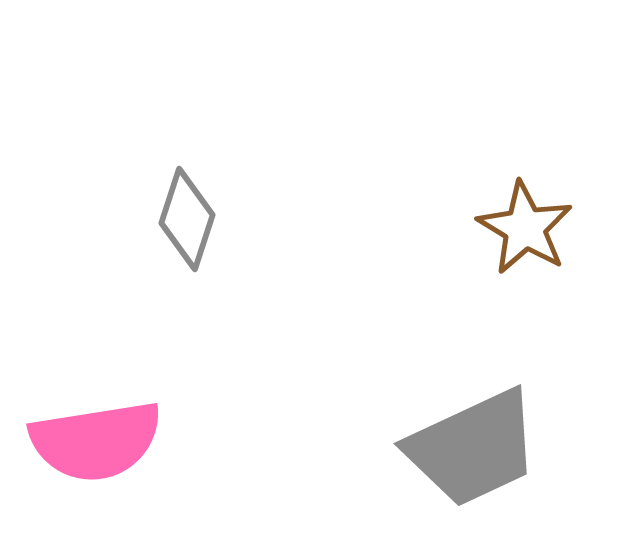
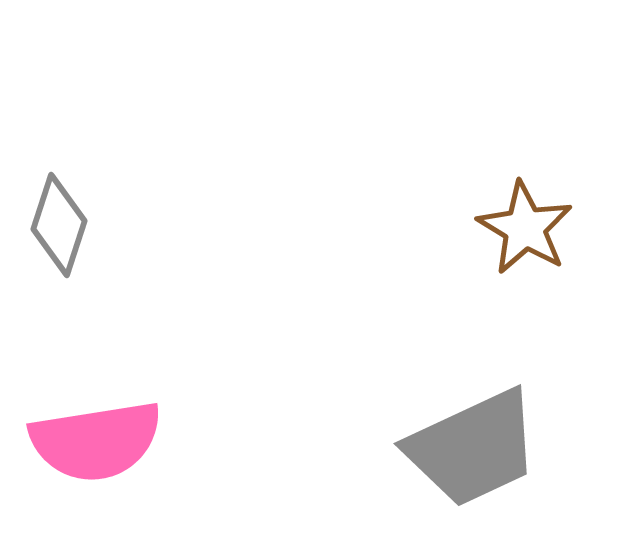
gray diamond: moved 128 px left, 6 px down
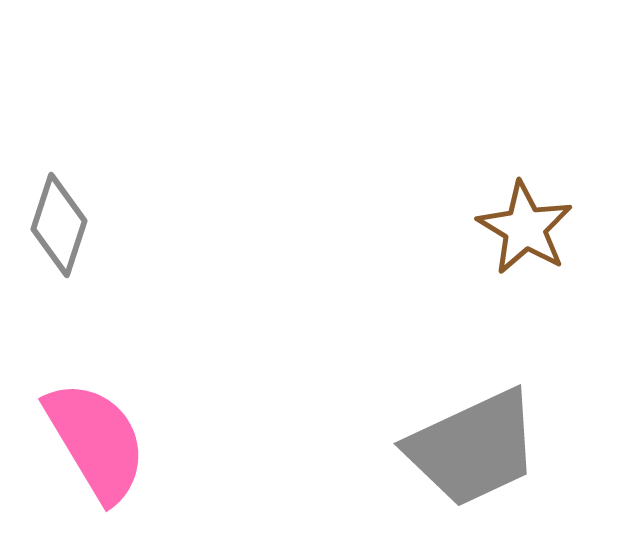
pink semicircle: rotated 112 degrees counterclockwise
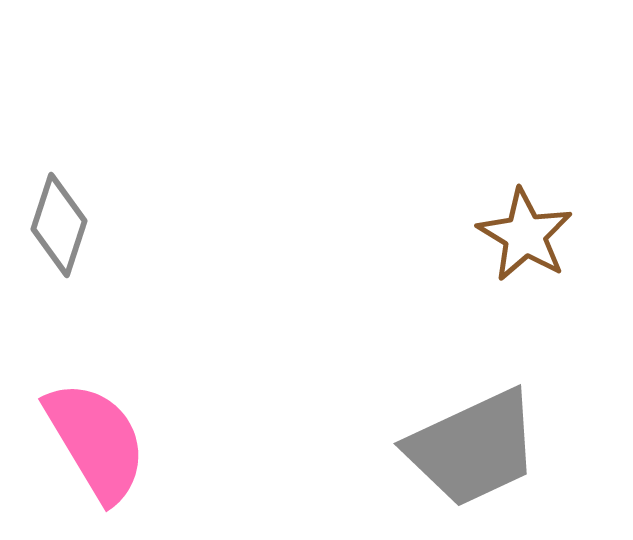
brown star: moved 7 px down
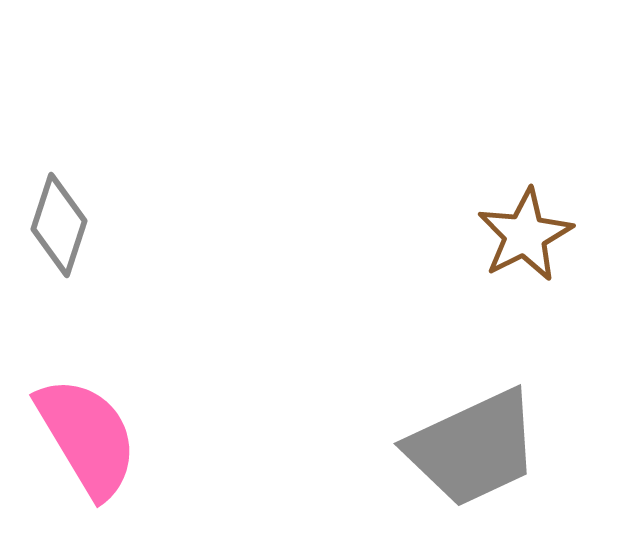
brown star: rotated 14 degrees clockwise
pink semicircle: moved 9 px left, 4 px up
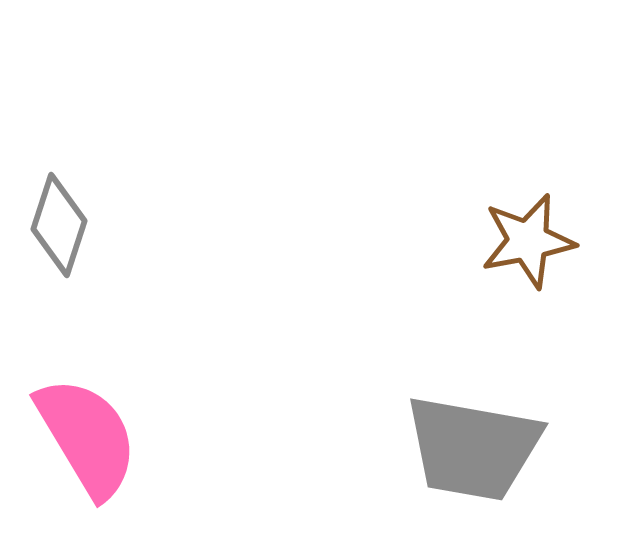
brown star: moved 3 px right, 6 px down; rotated 16 degrees clockwise
gray trapezoid: rotated 35 degrees clockwise
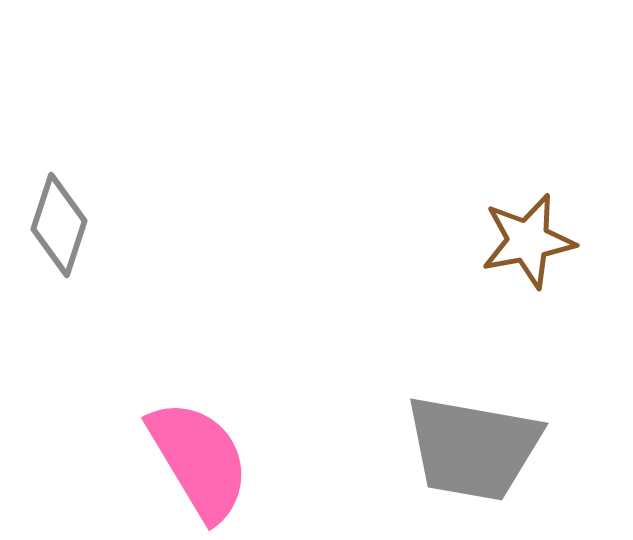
pink semicircle: moved 112 px right, 23 px down
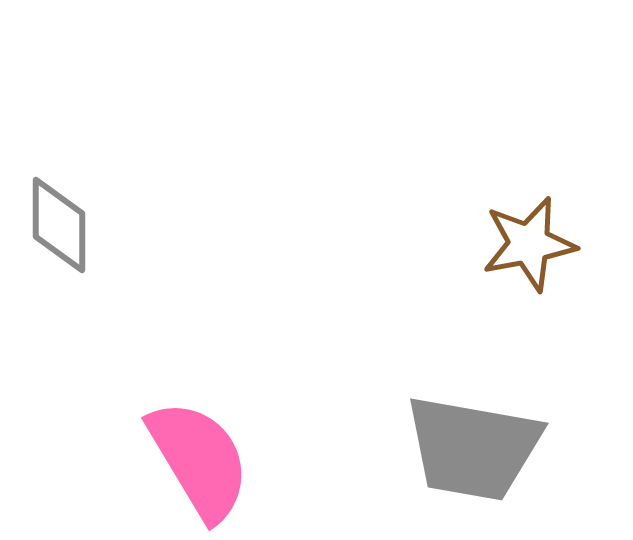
gray diamond: rotated 18 degrees counterclockwise
brown star: moved 1 px right, 3 px down
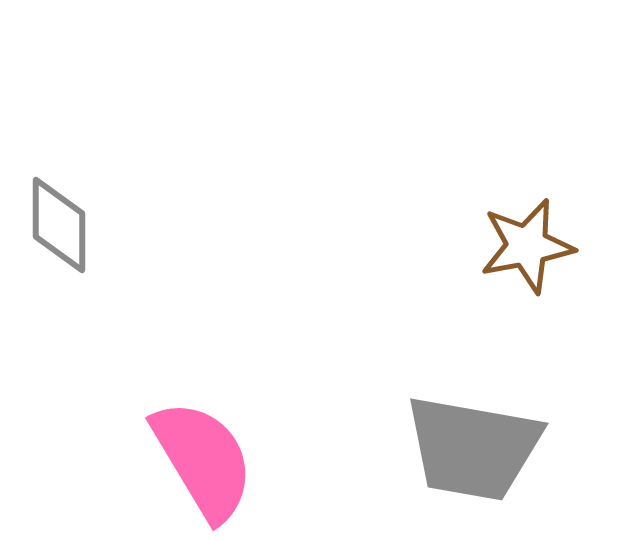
brown star: moved 2 px left, 2 px down
pink semicircle: moved 4 px right
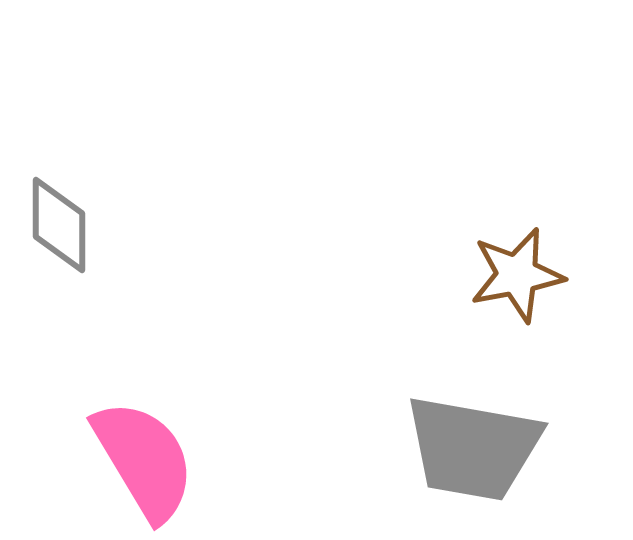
brown star: moved 10 px left, 29 px down
pink semicircle: moved 59 px left
